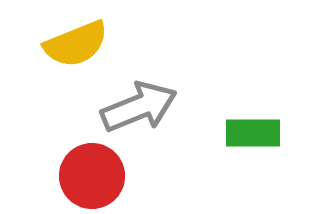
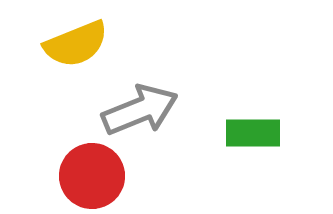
gray arrow: moved 1 px right, 3 px down
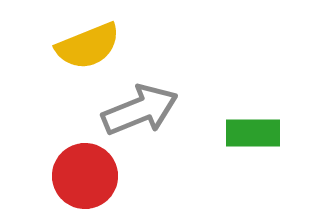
yellow semicircle: moved 12 px right, 2 px down
red circle: moved 7 px left
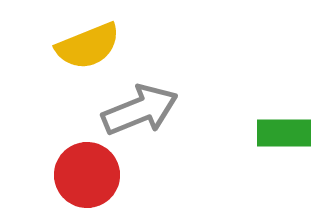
green rectangle: moved 31 px right
red circle: moved 2 px right, 1 px up
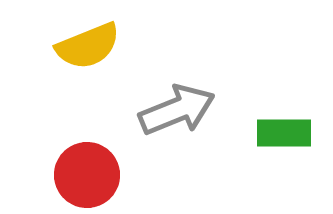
gray arrow: moved 37 px right
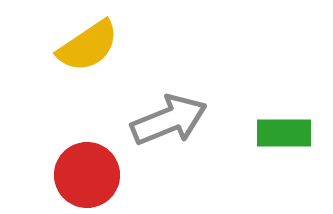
yellow semicircle: rotated 12 degrees counterclockwise
gray arrow: moved 8 px left, 10 px down
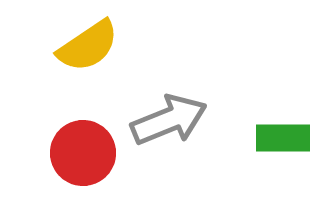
green rectangle: moved 1 px left, 5 px down
red circle: moved 4 px left, 22 px up
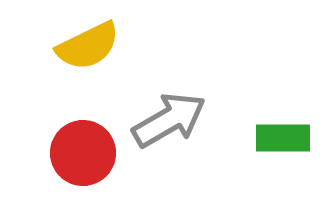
yellow semicircle: rotated 8 degrees clockwise
gray arrow: rotated 8 degrees counterclockwise
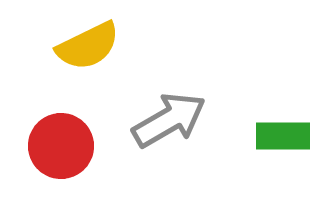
green rectangle: moved 2 px up
red circle: moved 22 px left, 7 px up
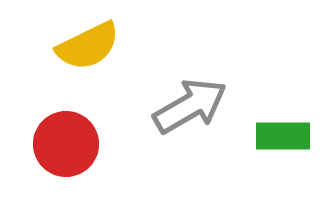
gray arrow: moved 21 px right, 14 px up
red circle: moved 5 px right, 2 px up
